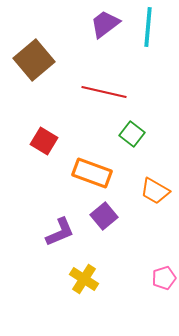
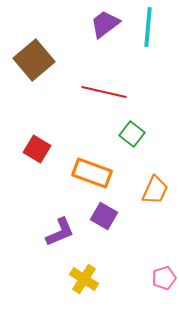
red square: moved 7 px left, 8 px down
orange trapezoid: moved 1 px up; rotated 96 degrees counterclockwise
purple square: rotated 20 degrees counterclockwise
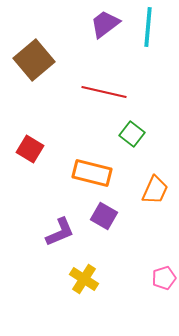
red square: moved 7 px left
orange rectangle: rotated 6 degrees counterclockwise
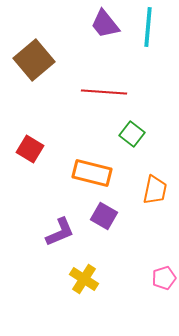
purple trapezoid: rotated 92 degrees counterclockwise
red line: rotated 9 degrees counterclockwise
orange trapezoid: rotated 12 degrees counterclockwise
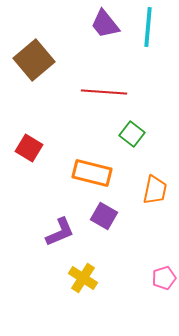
red square: moved 1 px left, 1 px up
yellow cross: moved 1 px left, 1 px up
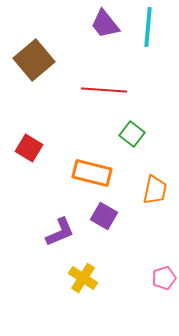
red line: moved 2 px up
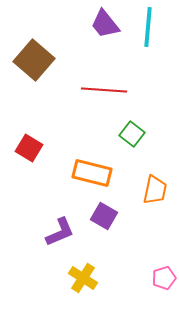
brown square: rotated 9 degrees counterclockwise
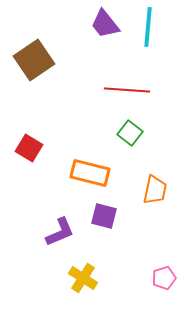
brown square: rotated 15 degrees clockwise
red line: moved 23 px right
green square: moved 2 px left, 1 px up
orange rectangle: moved 2 px left
purple square: rotated 16 degrees counterclockwise
